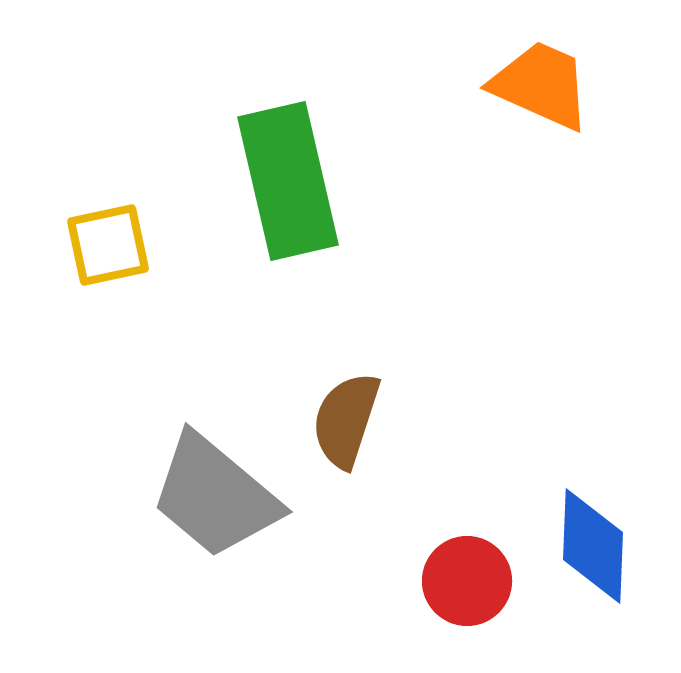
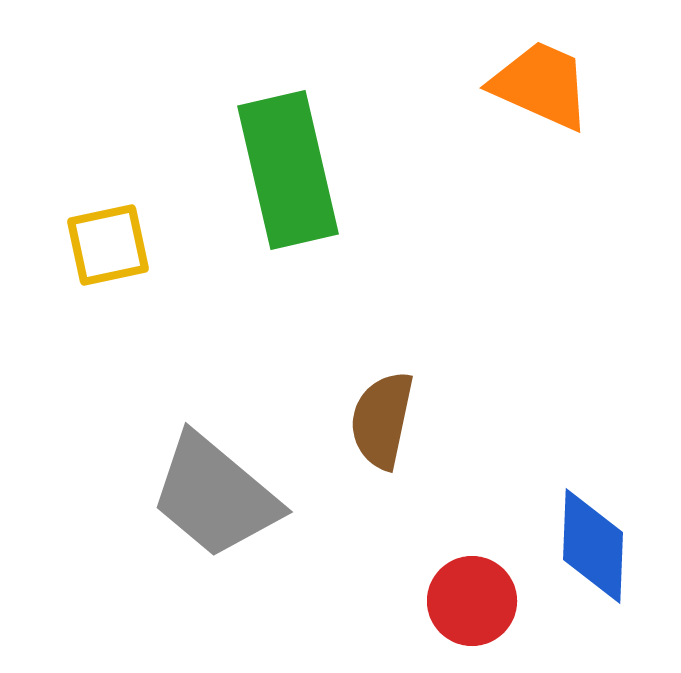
green rectangle: moved 11 px up
brown semicircle: moved 36 px right; rotated 6 degrees counterclockwise
red circle: moved 5 px right, 20 px down
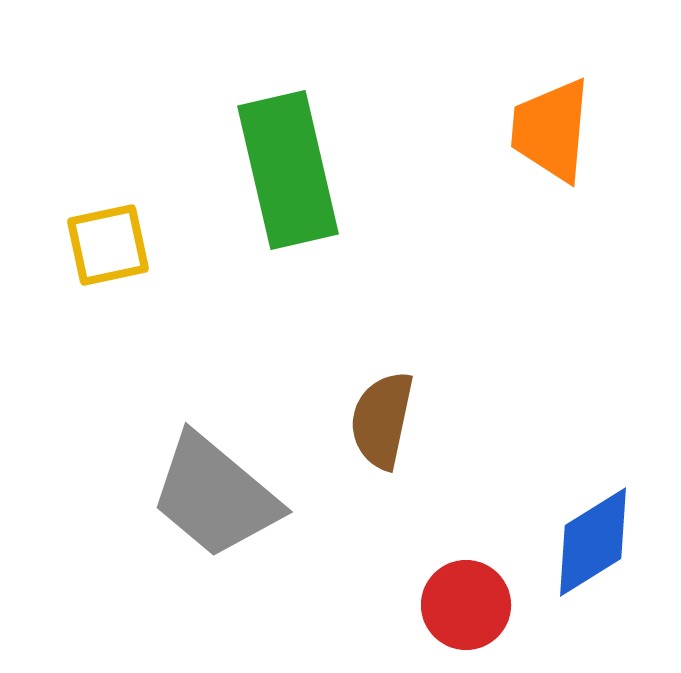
orange trapezoid: moved 10 px right, 45 px down; rotated 109 degrees counterclockwise
blue diamond: moved 4 px up; rotated 56 degrees clockwise
red circle: moved 6 px left, 4 px down
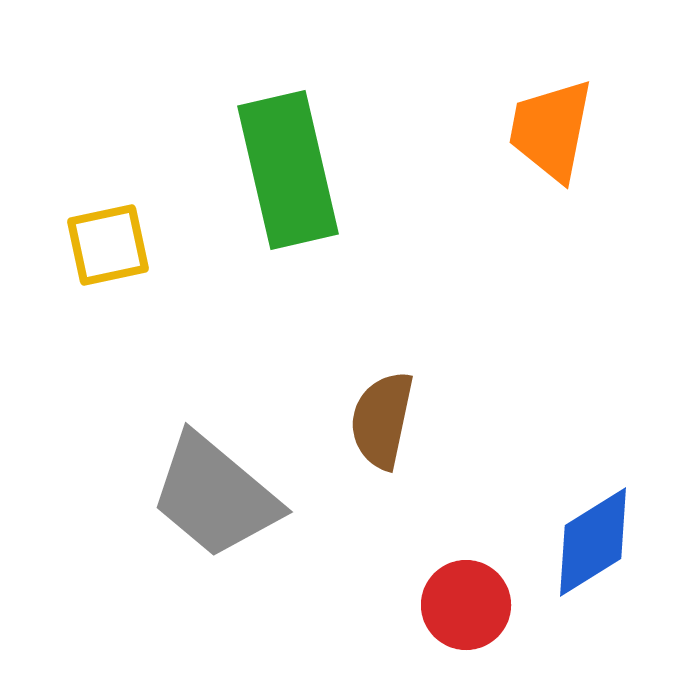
orange trapezoid: rotated 6 degrees clockwise
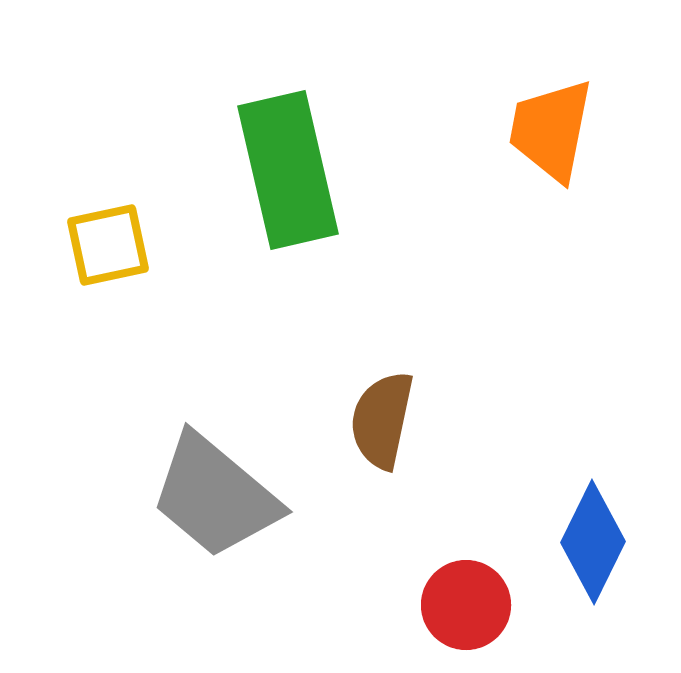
blue diamond: rotated 32 degrees counterclockwise
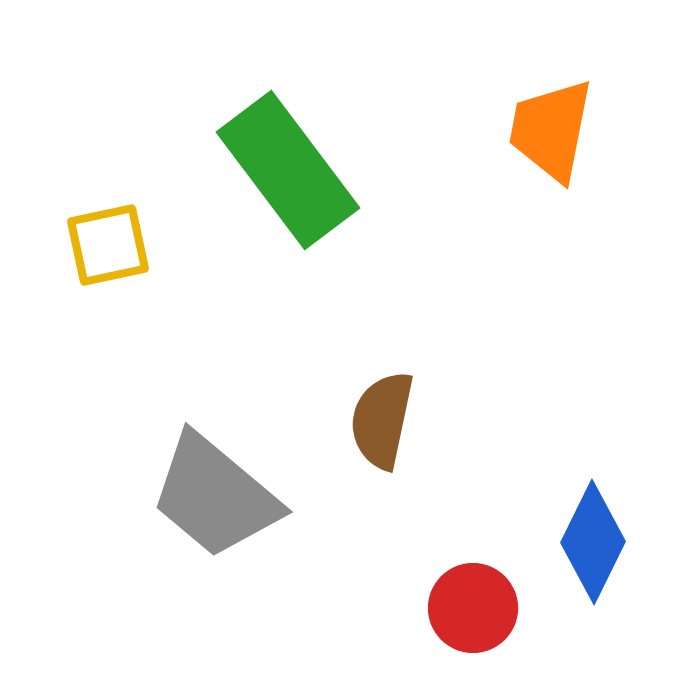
green rectangle: rotated 24 degrees counterclockwise
red circle: moved 7 px right, 3 px down
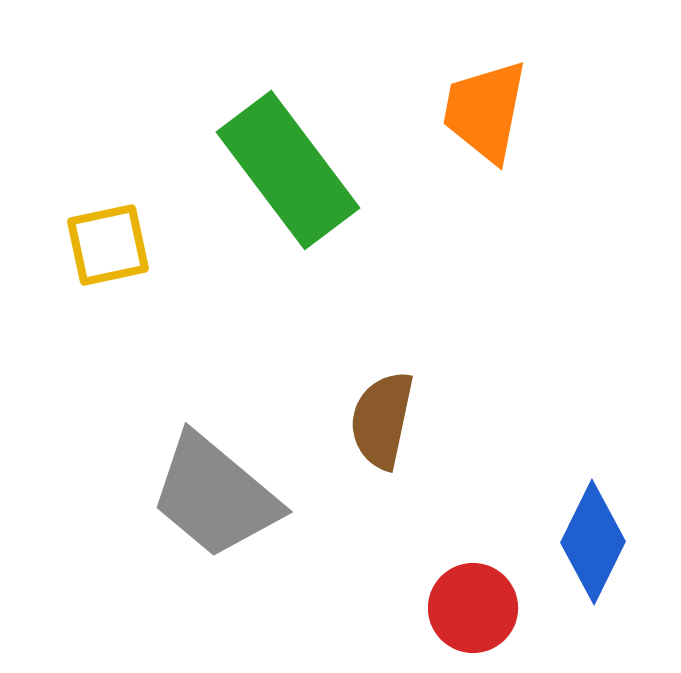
orange trapezoid: moved 66 px left, 19 px up
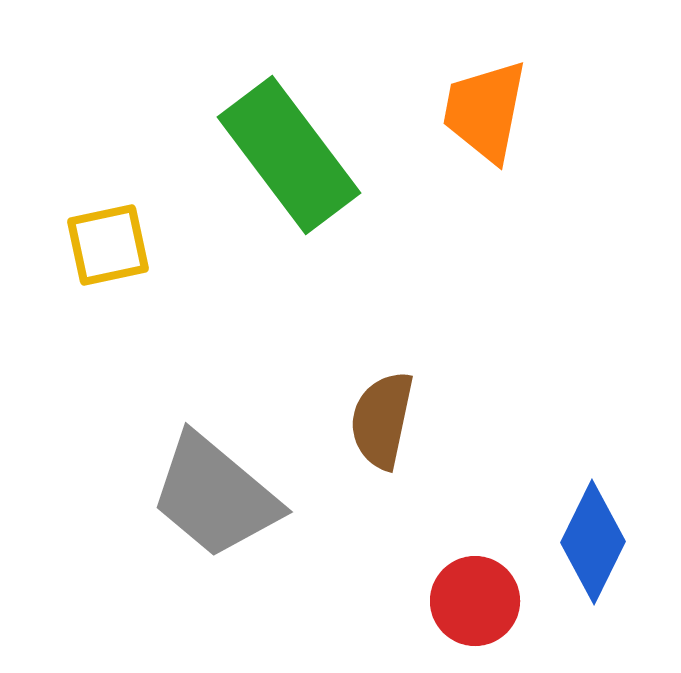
green rectangle: moved 1 px right, 15 px up
red circle: moved 2 px right, 7 px up
